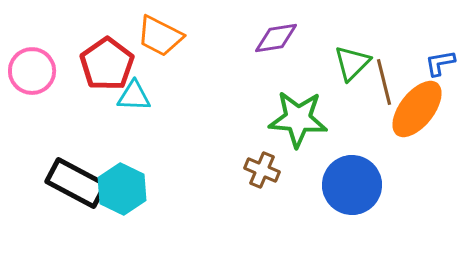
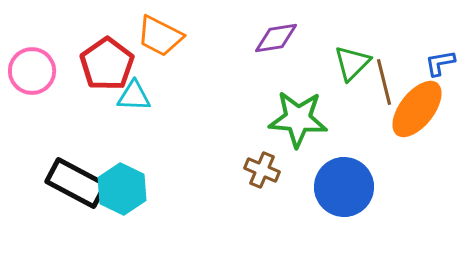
blue circle: moved 8 px left, 2 px down
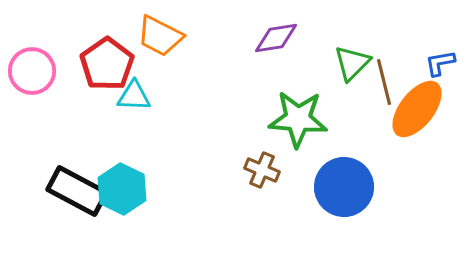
black rectangle: moved 1 px right, 8 px down
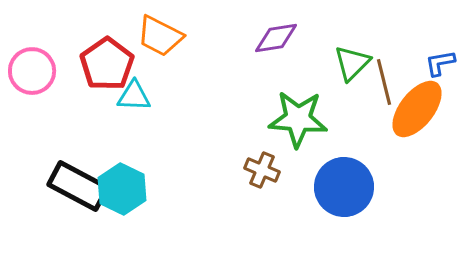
black rectangle: moved 1 px right, 5 px up
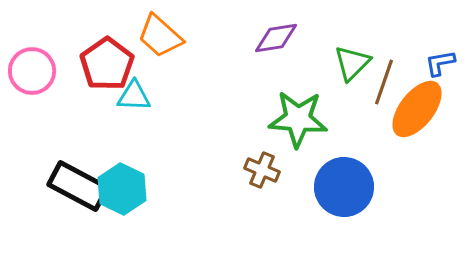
orange trapezoid: rotated 15 degrees clockwise
brown line: rotated 33 degrees clockwise
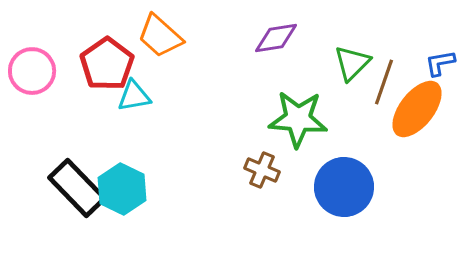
cyan triangle: rotated 12 degrees counterclockwise
black rectangle: moved 1 px left, 2 px down; rotated 18 degrees clockwise
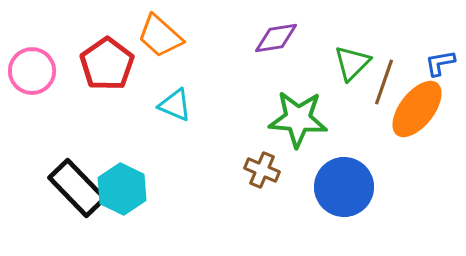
cyan triangle: moved 41 px right, 9 px down; rotated 33 degrees clockwise
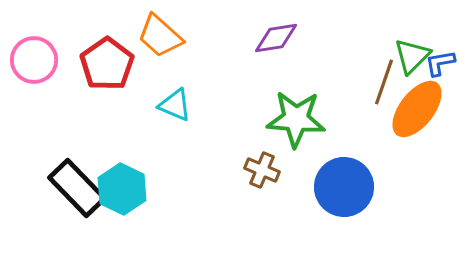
green triangle: moved 60 px right, 7 px up
pink circle: moved 2 px right, 11 px up
green star: moved 2 px left
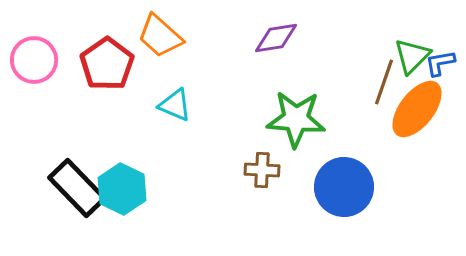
brown cross: rotated 20 degrees counterclockwise
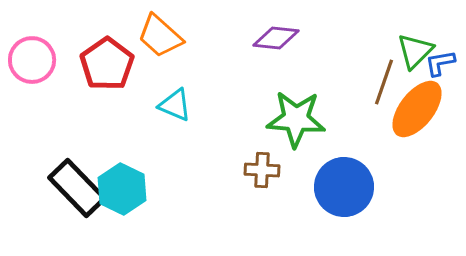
purple diamond: rotated 15 degrees clockwise
green triangle: moved 3 px right, 5 px up
pink circle: moved 2 px left
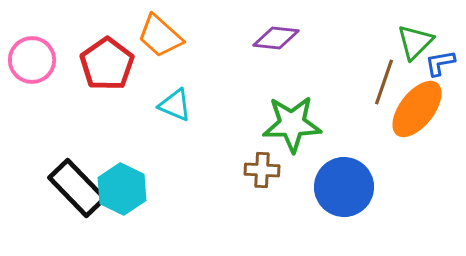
green triangle: moved 9 px up
green star: moved 4 px left, 5 px down; rotated 6 degrees counterclockwise
